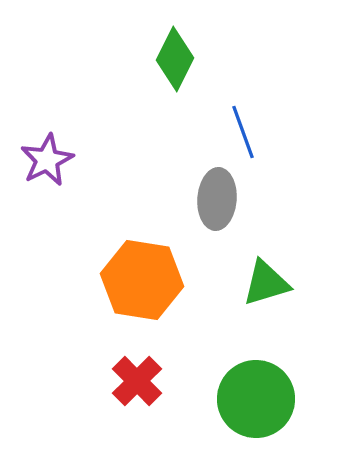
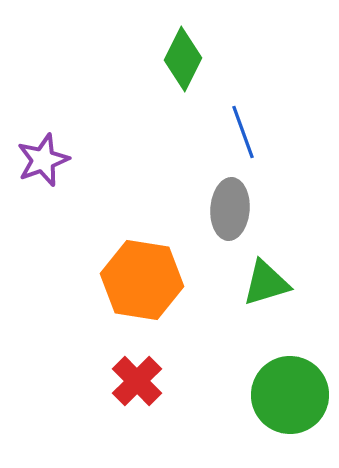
green diamond: moved 8 px right
purple star: moved 4 px left; rotated 6 degrees clockwise
gray ellipse: moved 13 px right, 10 px down
green circle: moved 34 px right, 4 px up
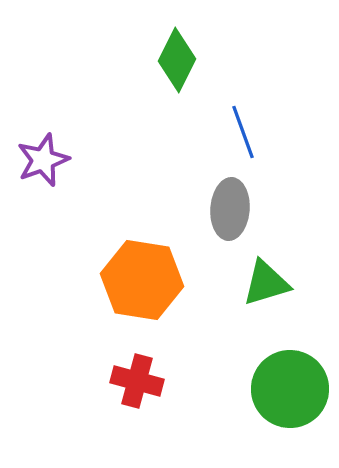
green diamond: moved 6 px left, 1 px down
red cross: rotated 30 degrees counterclockwise
green circle: moved 6 px up
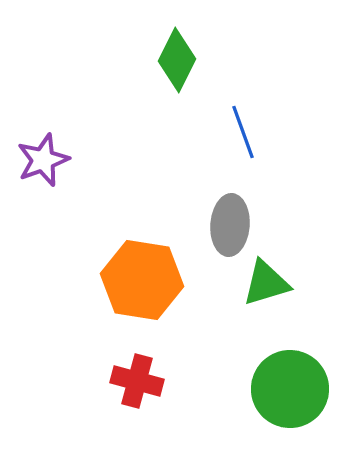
gray ellipse: moved 16 px down
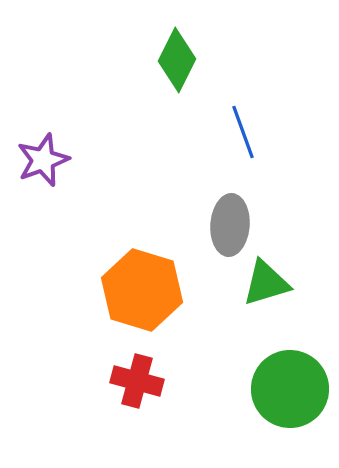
orange hexagon: moved 10 px down; rotated 8 degrees clockwise
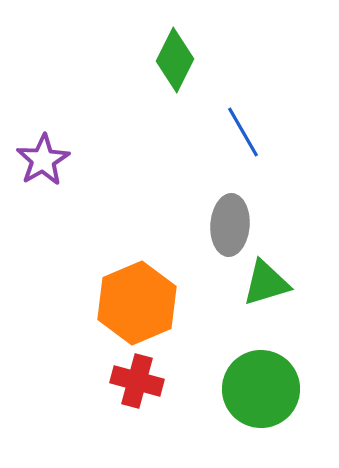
green diamond: moved 2 px left
blue line: rotated 10 degrees counterclockwise
purple star: rotated 10 degrees counterclockwise
orange hexagon: moved 5 px left, 13 px down; rotated 20 degrees clockwise
green circle: moved 29 px left
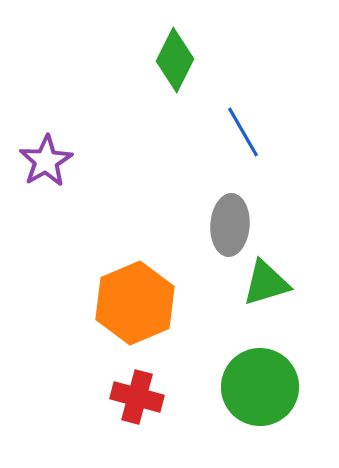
purple star: moved 3 px right, 1 px down
orange hexagon: moved 2 px left
red cross: moved 16 px down
green circle: moved 1 px left, 2 px up
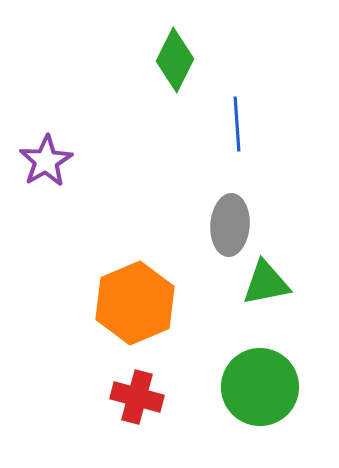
blue line: moved 6 px left, 8 px up; rotated 26 degrees clockwise
green triangle: rotated 6 degrees clockwise
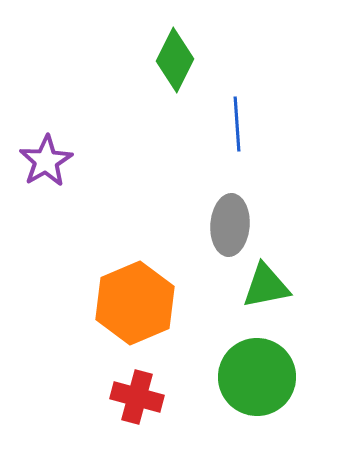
green triangle: moved 3 px down
green circle: moved 3 px left, 10 px up
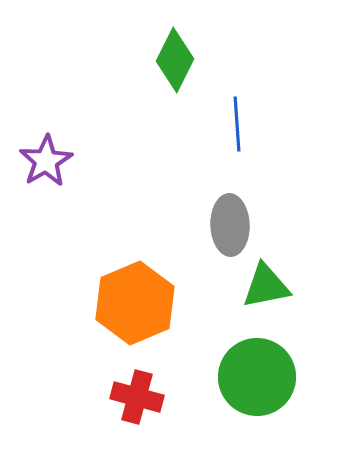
gray ellipse: rotated 6 degrees counterclockwise
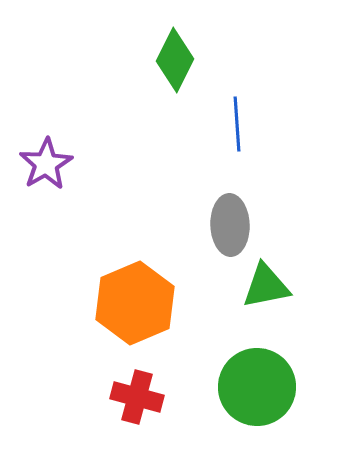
purple star: moved 3 px down
green circle: moved 10 px down
